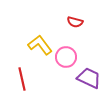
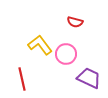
pink circle: moved 3 px up
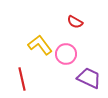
red semicircle: rotated 14 degrees clockwise
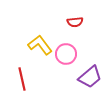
red semicircle: rotated 35 degrees counterclockwise
purple trapezoid: moved 1 px right, 1 px up; rotated 115 degrees clockwise
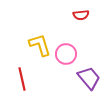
red semicircle: moved 6 px right, 7 px up
yellow L-shape: rotated 20 degrees clockwise
purple trapezoid: moved 1 px left, 1 px down; rotated 90 degrees counterclockwise
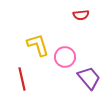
yellow L-shape: moved 2 px left
pink circle: moved 1 px left, 3 px down
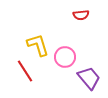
red line: moved 3 px right, 8 px up; rotated 20 degrees counterclockwise
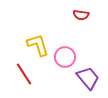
red semicircle: rotated 14 degrees clockwise
red line: moved 1 px left, 3 px down
purple trapezoid: moved 1 px left
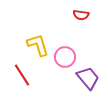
red line: moved 2 px left, 1 px down
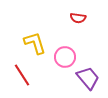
red semicircle: moved 3 px left, 3 px down
yellow L-shape: moved 3 px left, 2 px up
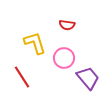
red semicircle: moved 11 px left, 7 px down
pink circle: moved 1 px left, 1 px down
red line: moved 2 px down
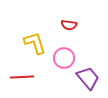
red semicircle: moved 2 px right
red line: rotated 60 degrees counterclockwise
